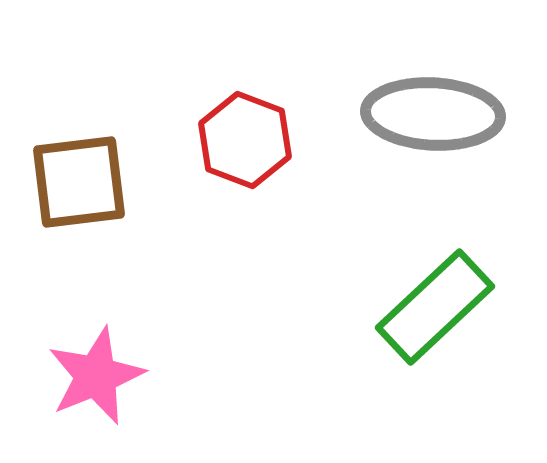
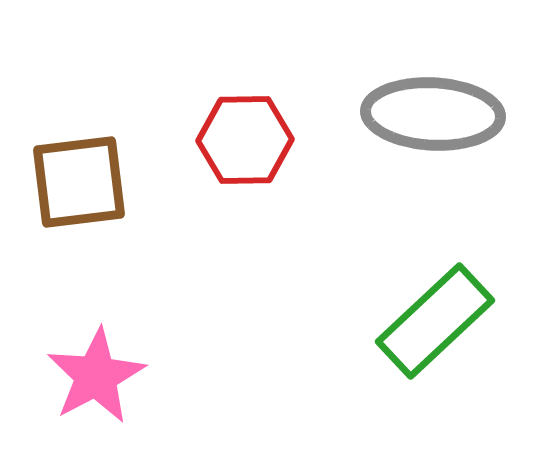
red hexagon: rotated 22 degrees counterclockwise
green rectangle: moved 14 px down
pink star: rotated 6 degrees counterclockwise
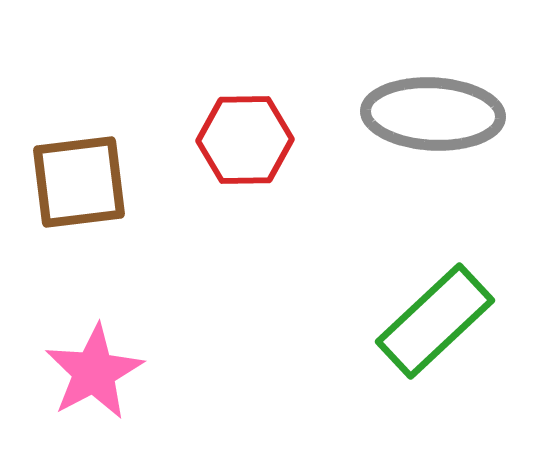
pink star: moved 2 px left, 4 px up
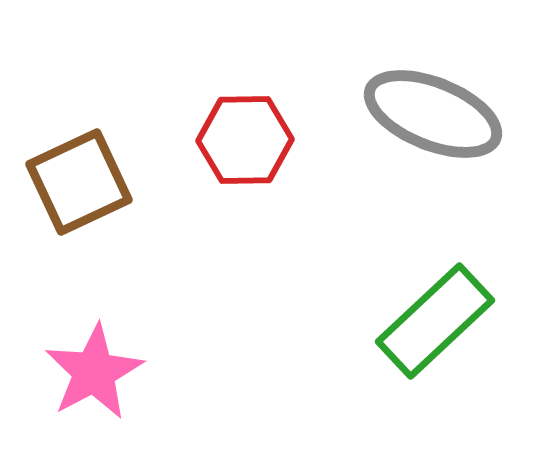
gray ellipse: rotated 19 degrees clockwise
brown square: rotated 18 degrees counterclockwise
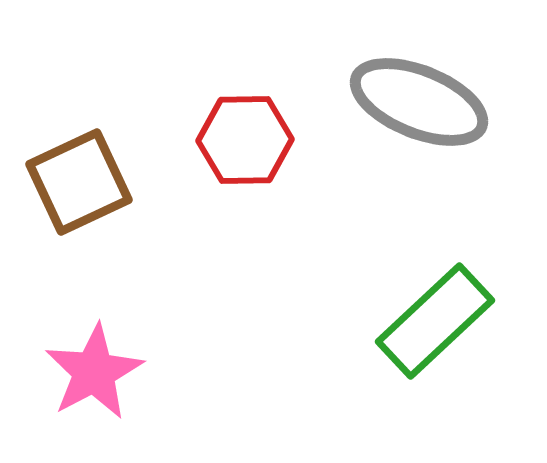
gray ellipse: moved 14 px left, 12 px up
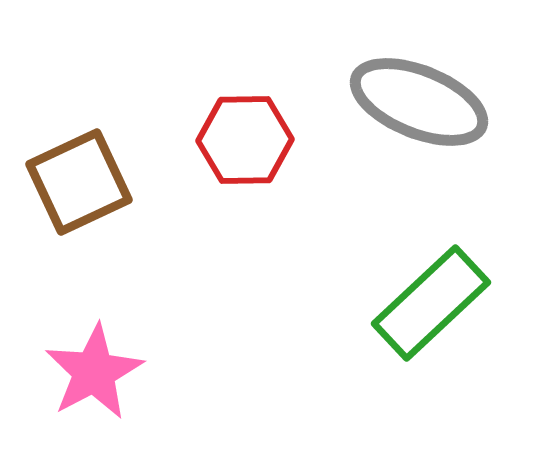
green rectangle: moved 4 px left, 18 px up
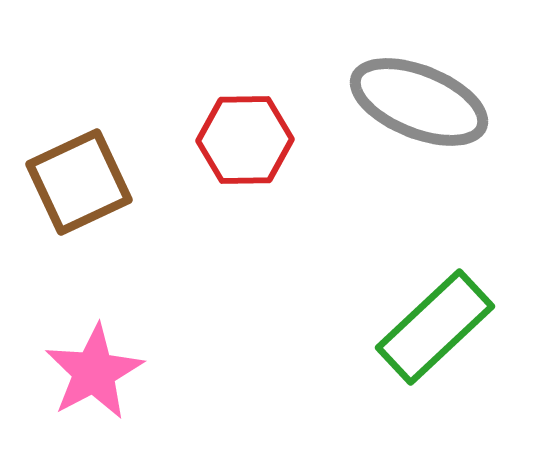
green rectangle: moved 4 px right, 24 px down
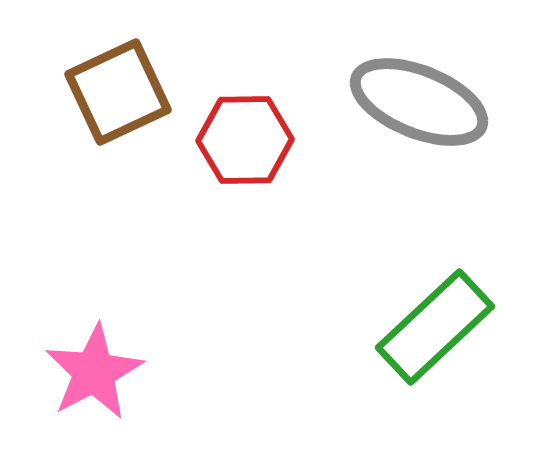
brown square: moved 39 px right, 90 px up
